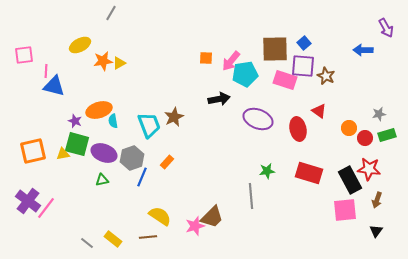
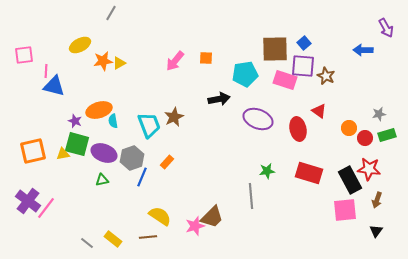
pink arrow at (231, 61): moved 56 px left
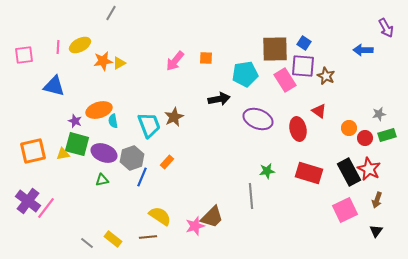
blue square at (304, 43): rotated 16 degrees counterclockwise
pink line at (46, 71): moved 12 px right, 24 px up
pink rectangle at (285, 80): rotated 40 degrees clockwise
red star at (369, 169): rotated 20 degrees clockwise
black rectangle at (350, 180): moved 1 px left, 8 px up
pink square at (345, 210): rotated 20 degrees counterclockwise
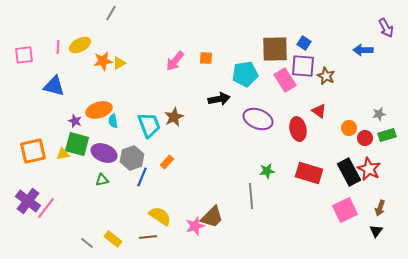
brown arrow at (377, 200): moved 3 px right, 8 px down
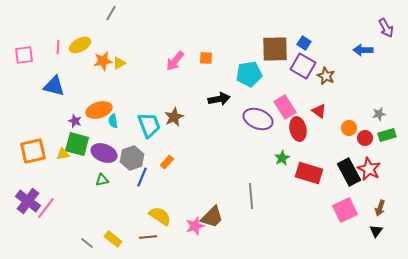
purple square at (303, 66): rotated 25 degrees clockwise
cyan pentagon at (245, 74): moved 4 px right
pink rectangle at (285, 80): moved 27 px down
green star at (267, 171): moved 15 px right, 13 px up; rotated 21 degrees counterclockwise
